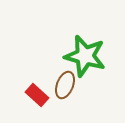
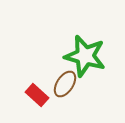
brown ellipse: moved 1 px up; rotated 12 degrees clockwise
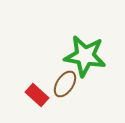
green star: rotated 6 degrees counterclockwise
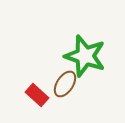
green star: rotated 9 degrees clockwise
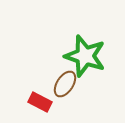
red rectangle: moved 3 px right, 7 px down; rotated 15 degrees counterclockwise
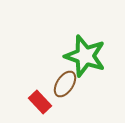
red rectangle: rotated 20 degrees clockwise
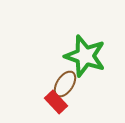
red rectangle: moved 16 px right
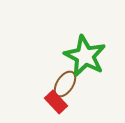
green star: rotated 9 degrees clockwise
